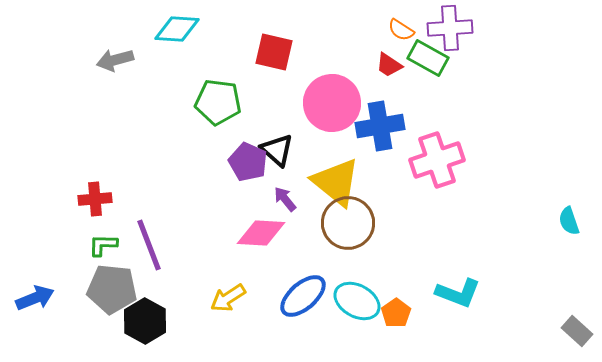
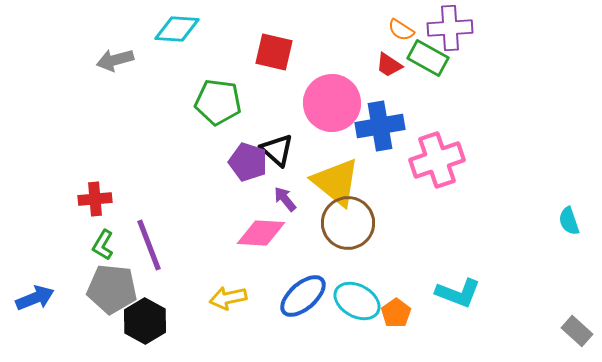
purple pentagon: rotated 6 degrees counterclockwise
green L-shape: rotated 60 degrees counterclockwise
yellow arrow: rotated 21 degrees clockwise
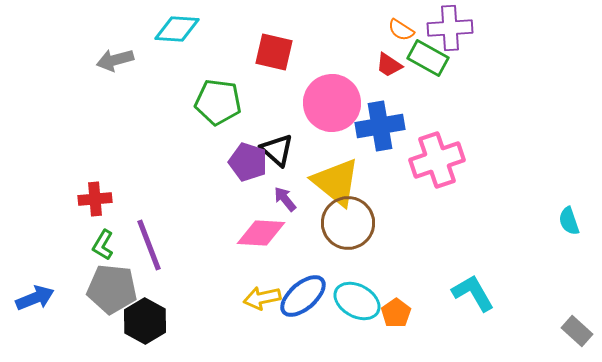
cyan L-shape: moved 15 px right; rotated 141 degrees counterclockwise
yellow arrow: moved 34 px right
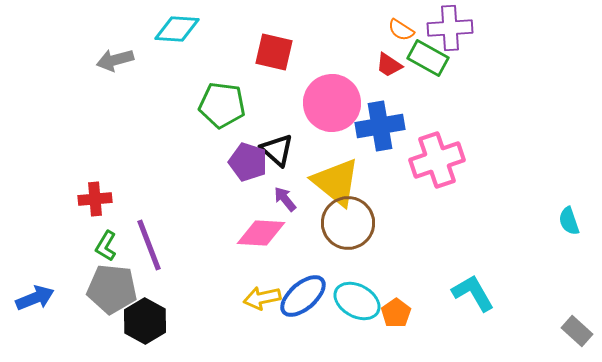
green pentagon: moved 4 px right, 3 px down
green L-shape: moved 3 px right, 1 px down
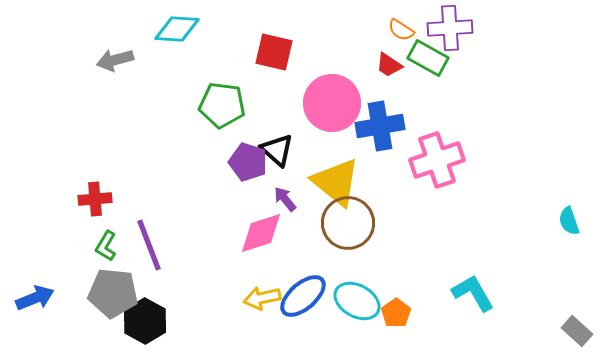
pink diamond: rotated 21 degrees counterclockwise
gray pentagon: moved 1 px right, 4 px down
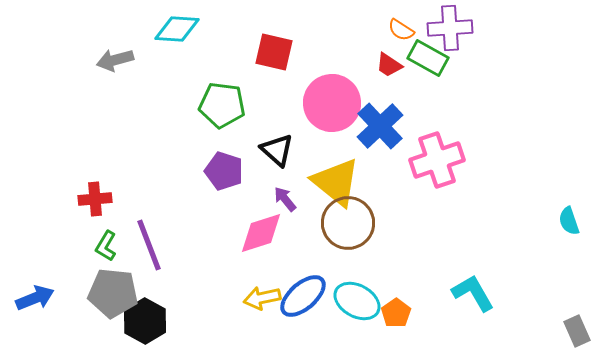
blue cross: rotated 33 degrees counterclockwise
purple pentagon: moved 24 px left, 9 px down
gray rectangle: rotated 24 degrees clockwise
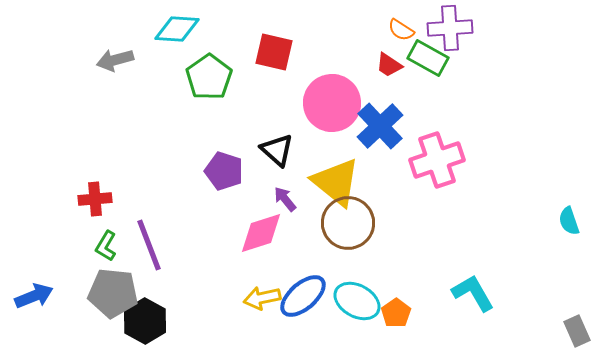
green pentagon: moved 13 px left, 28 px up; rotated 30 degrees clockwise
blue arrow: moved 1 px left, 2 px up
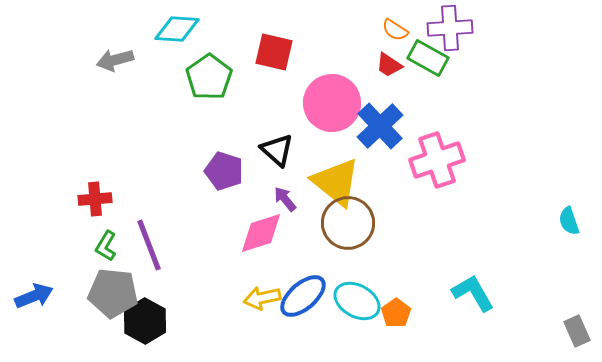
orange semicircle: moved 6 px left
